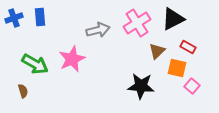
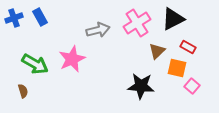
blue rectangle: rotated 24 degrees counterclockwise
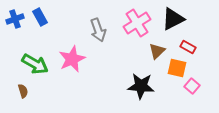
blue cross: moved 1 px right, 1 px down
gray arrow: rotated 85 degrees clockwise
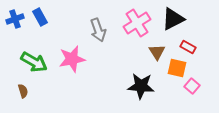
brown triangle: moved 1 px down; rotated 18 degrees counterclockwise
pink star: rotated 12 degrees clockwise
green arrow: moved 1 px left, 2 px up
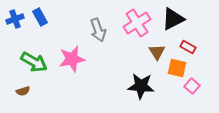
brown semicircle: rotated 88 degrees clockwise
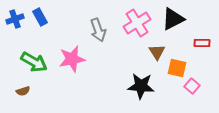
red rectangle: moved 14 px right, 4 px up; rotated 28 degrees counterclockwise
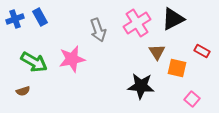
red rectangle: moved 8 px down; rotated 28 degrees clockwise
pink square: moved 13 px down
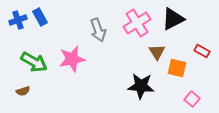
blue cross: moved 3 px right, 1 px down
